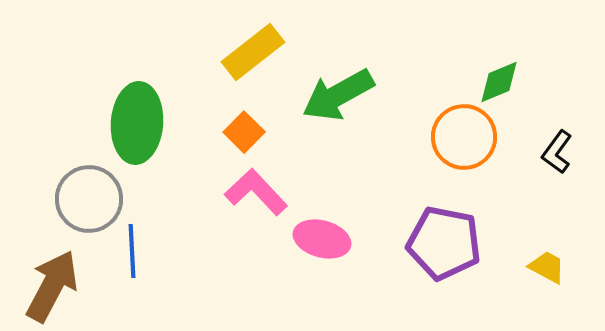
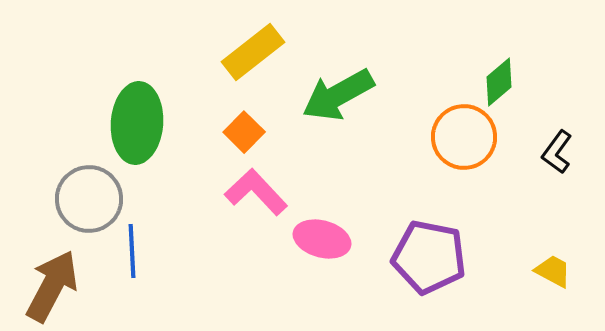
green diamond: rotated 18 degrees counterclockwise
purple pentagon: moved 15 px left, 14 px down
yellow trapezoid: moved 6 px right, 4 px down
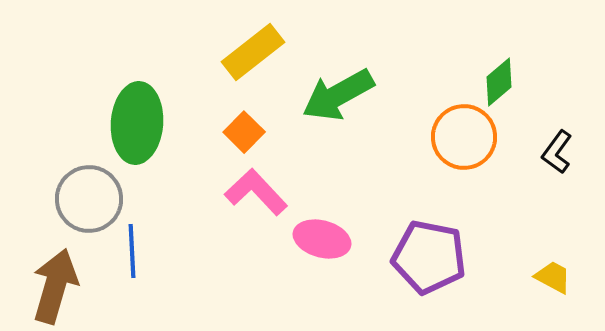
yellow trapezoid: moved 6 px down
brown arrow: moved 3 px right; rotated 12 degrees counterclockwise
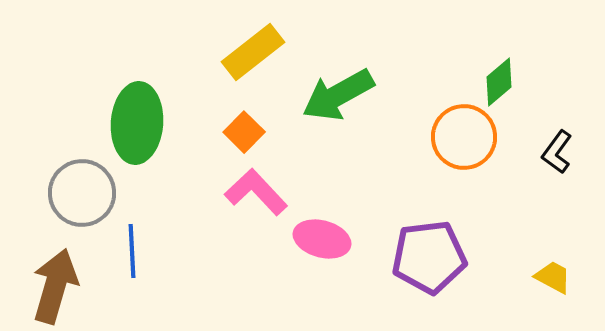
gray circle: moved 7 px left, 6 px up
purple pentagon: rotated 18 degrees counterclockwise
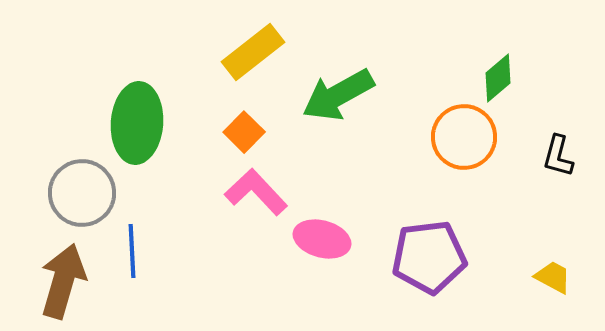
green diamond: moved 1 px left, 4 px up
black L-shape: moved 1 px right, 4 px down; rotated 21 degrees counterclockwise
brown arrow: moved 8 px right, 5 px up
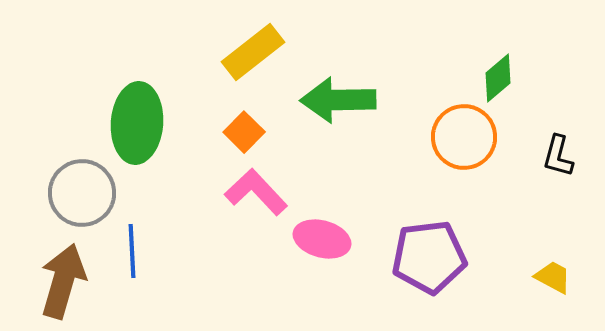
green arrow: moved 5 px down; rotated 28 degrees clockwise
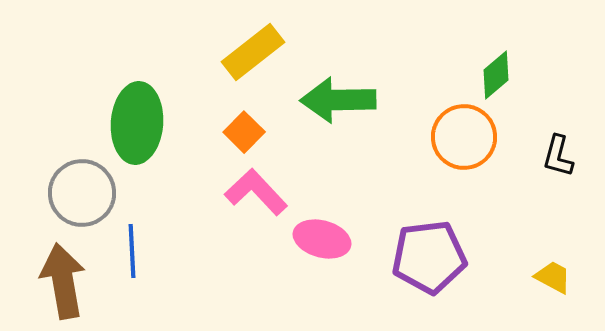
green diamond: moved 2 px left, 3 px up
brown arrow: rotated 26 degrees counterclockwise
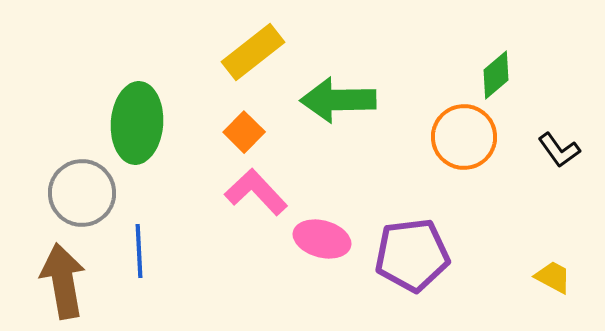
black L-shape: moved 1 px right, 6 px up; rotated 51 degrees counterclockwise
blue line: moved 7 px right
purple pentagon: moved 17 px left, 2 px up
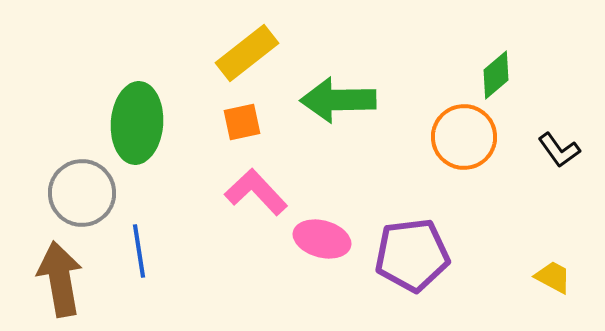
yellow rectangle: moved 6 px left, 1 px down
orange square: moved 2 px left, 10 px up; rotated 33 degrees clockwise
blue line: rotated 6 degrees counterclockwise
brown arrow: moved 3 px left, 2 px up
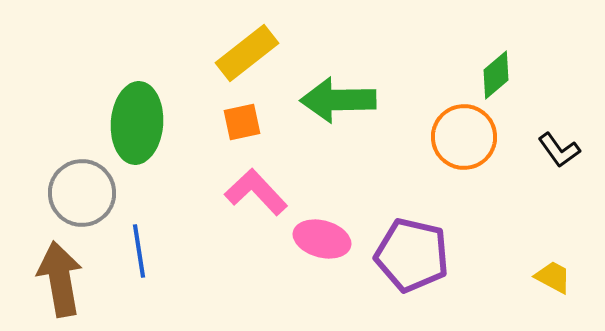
purple pentagon: rotated 20 degrees clockwise
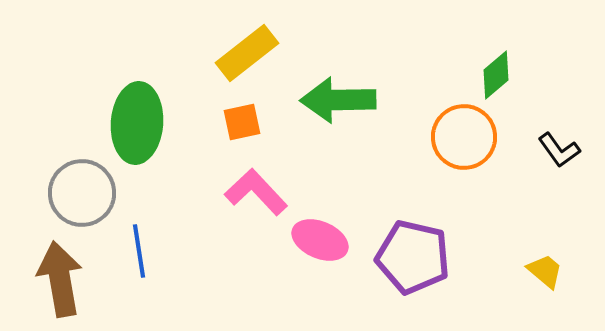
pink ellipse: moved 2 px left, 1 px down; rotated 8 degrees clockwise
purple pentagon: moved 1 px right, 2 px down
yellow trapezoid: moved 8 px left, 6 px up; rotated 12 degrees clockwise
